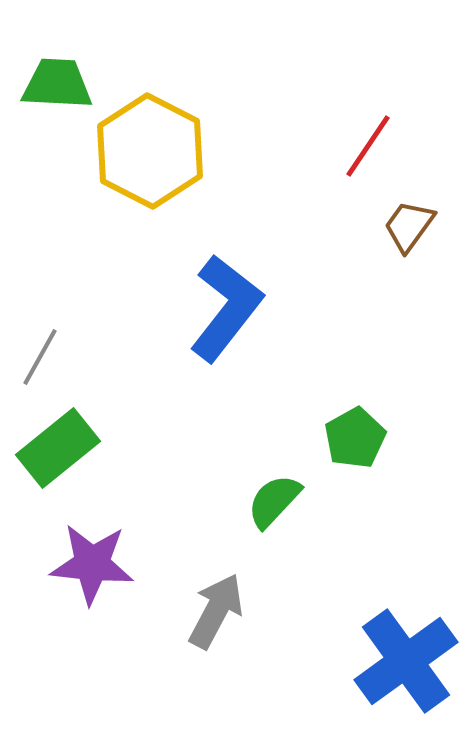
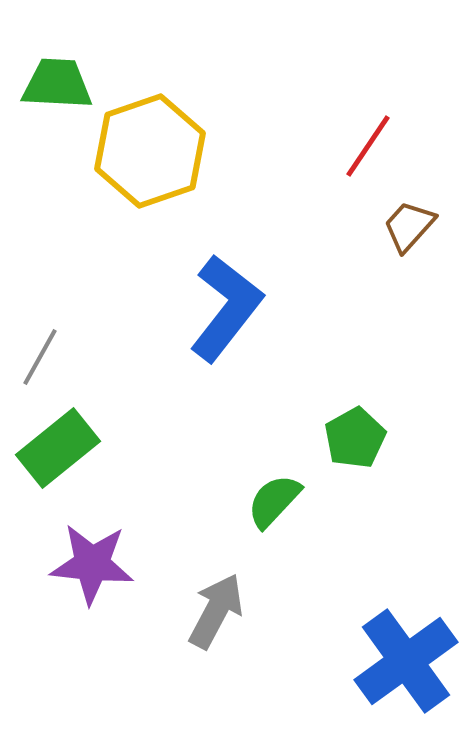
yellow hexagon: rotated 14 degrees clockwise
brown trapezoid: rotated 6 degrees clockwise
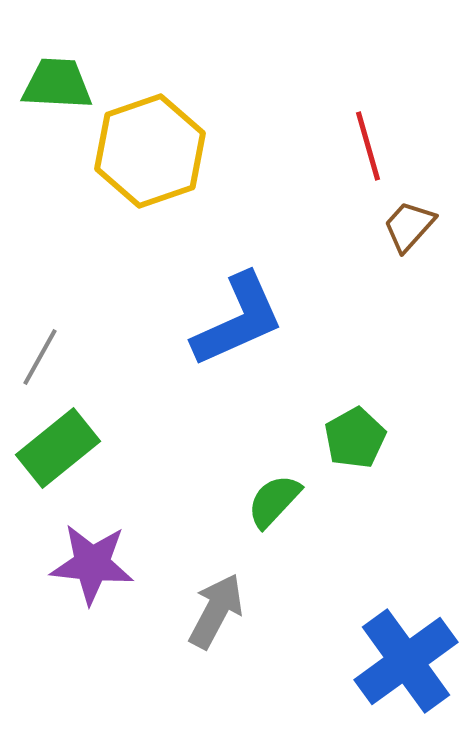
red line: rotated 50 degrees counterclockwise
blue L-shape: moved 12 px right, 12 px down; rotated 28 degrees clockwise
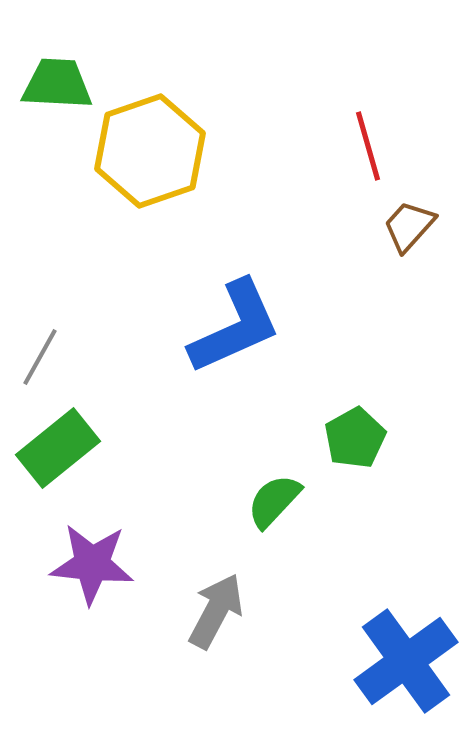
blue L-shape: moved 3 px left, 7 px down
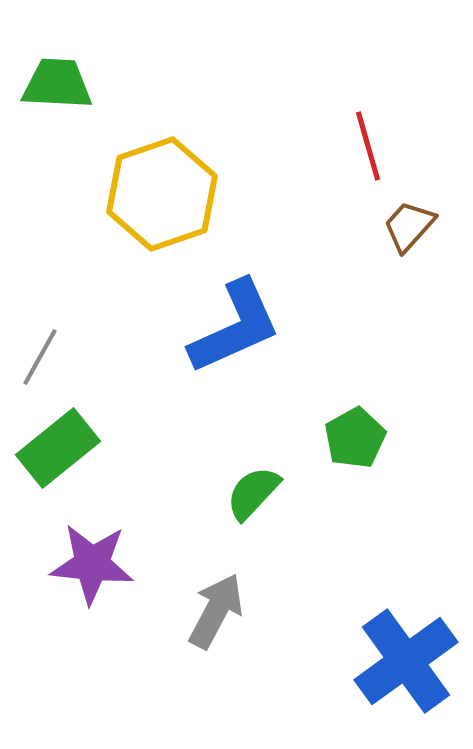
yellow hexagon: moved 12 px right, 43 px down
green semicircle: moved 21 px left, 8 px up
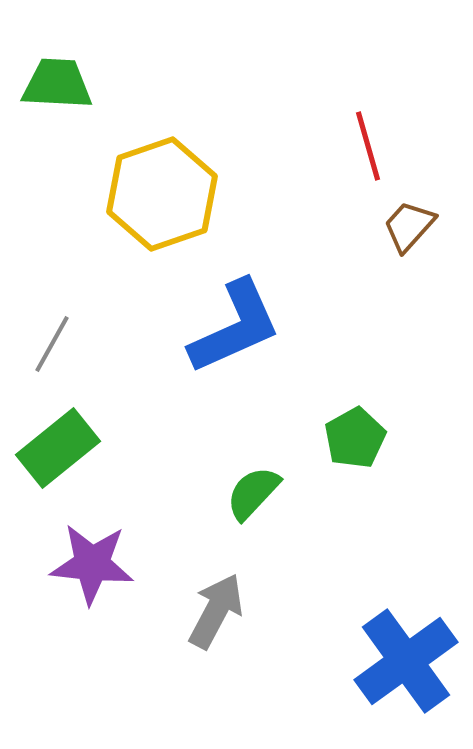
gray line: moved 12 px right, 13 px up
